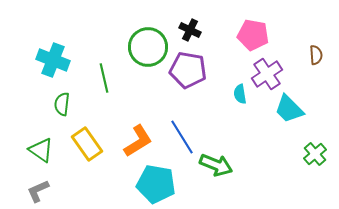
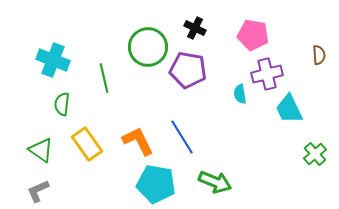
black cross: moved 5 px right, 2 px up
brown semicircle: moved 3 px right
purple cross: rotated 20 degrees clockwise
cyan trapezoid: rotated 20 degrees clockwise
orange L-shape: rotated 84 degrees counterclockwise
green arrow: moved 1 px left, 17 px down
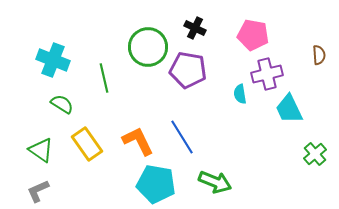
green semicircle: rotated 115 degrees clockwise
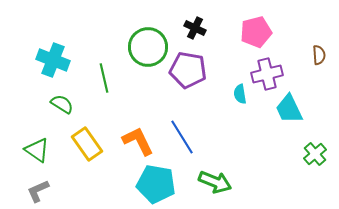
pink pentagon: moved 3 px right, 3 px up; rotated 24 degrees counterclockwise
green triangle: moved 4 px left
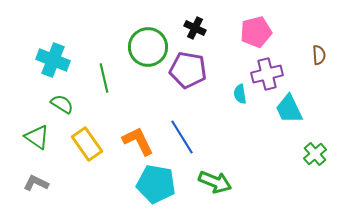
green triangle: moved 13 px up
gray L-shape: moved 2 px left, 8 px up; rotated 50 degrees clockwise
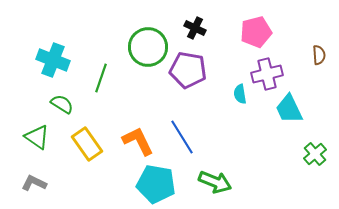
green line: moved 3 px left; rotated 32 degrees clockwise
gray L-shape: moved 2 px left
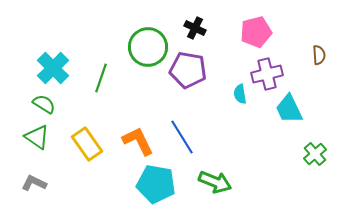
cyan cross: moved 8 px down; rotated 24 degrees clockwise
green semicircle: moved 18 px left
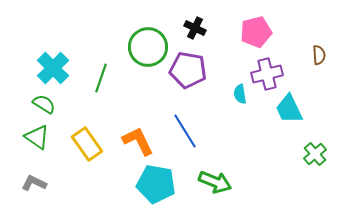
blue line: moved 3 px right, 6 px up
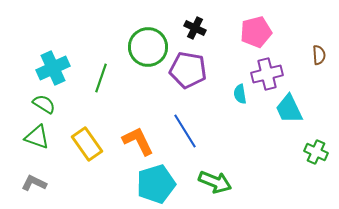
cyan cross: rotated 20 degrees clockwise
green triangle: rotated 16 degrees counterclockwise
green cross: moved 1 px right, 2 px up; rotated 25 degrees counterclockwise
cyan pentagon: rotated 27 degrees counterclockwise
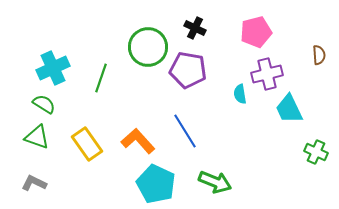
orange L-shape: rotated 16 degrees counterclockwise
cyan pentagon: rotated 30 degrees counterclockwise
